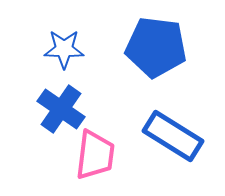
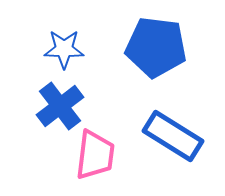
blue cross: moved 1 px left, 3 px up; rotated 18 degrees clockwise
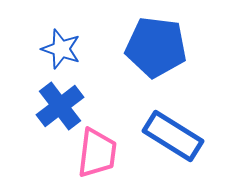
blue star: moved 3 px left; rotated 18 degrees clockwise
pink trapezoid: moved 2 px right, 2 px up
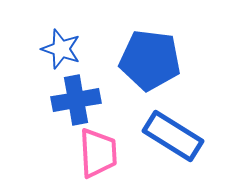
blue pentagon: moved 6 px left, 13 px down
blue cross: moved 16 px right, 6 px up; rotated 27 degrees clockwise
pink trapezoid: moved 1 px right; rotated 10 degrees counterclockwise
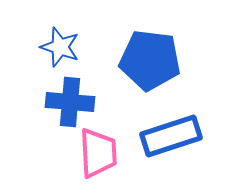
blue star: moved 1 px left, 2 px up
blue cross: moved 6 px left, 2 px down; rotated 15 degrees clockwise
blue rectangle: moved 2 px left; rotated 50 degrees counterclockwise
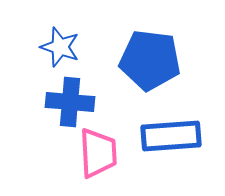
blue rectangle: rotated 14 degrees clockwise
